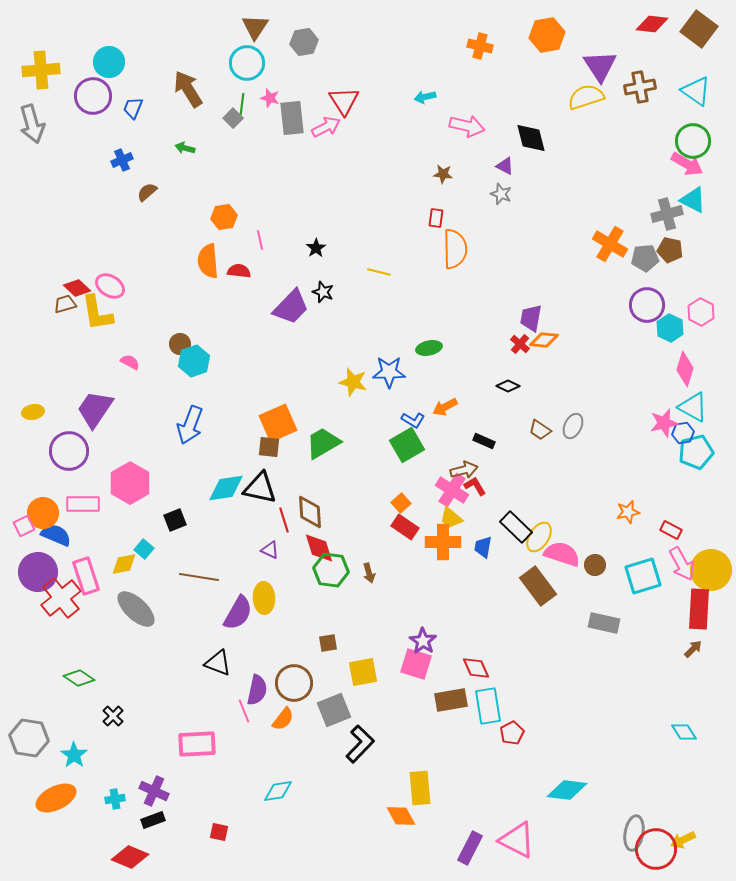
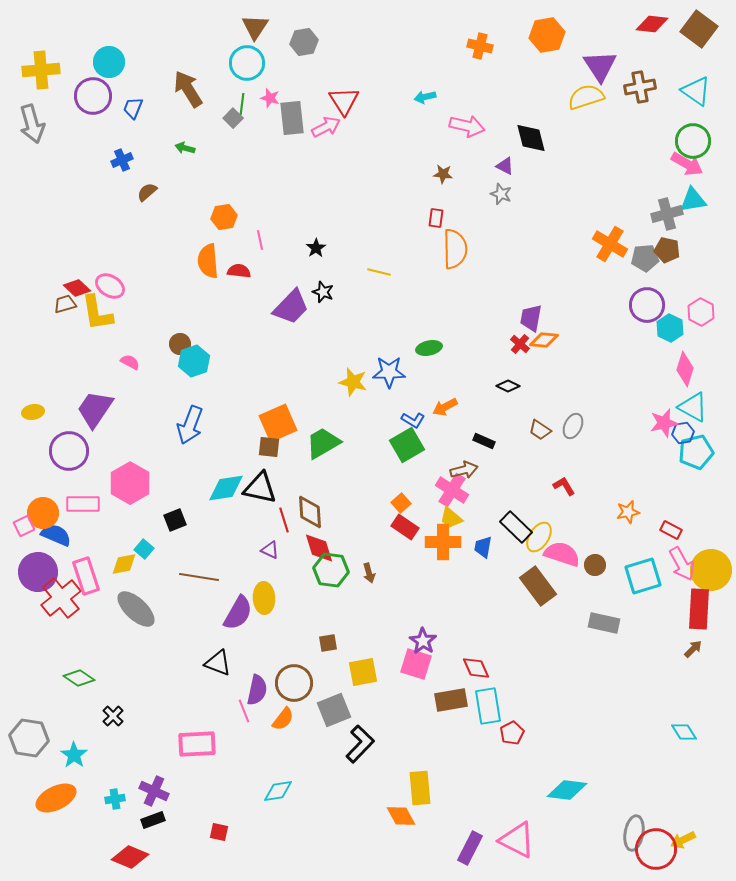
cyan triangle at (693, 200): rotated 36 degrees counterclockwise
brown pentagon at (670, 250): moved 3 px left
red L-shape at (475, 486): moved 89 px right
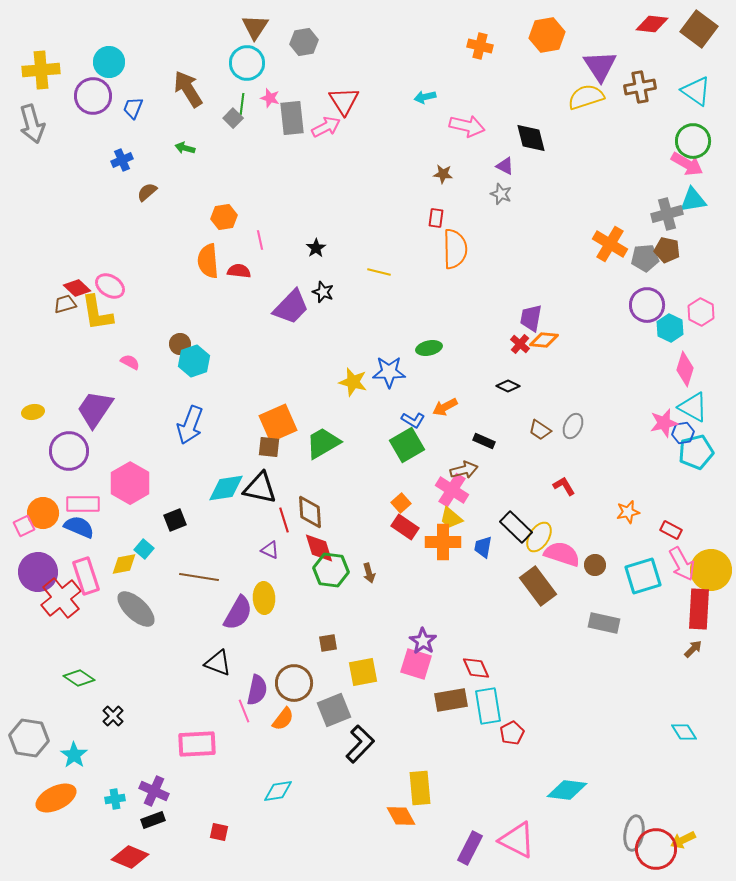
blue semicircle at (56, 535): moved 23 px right, 8 px up
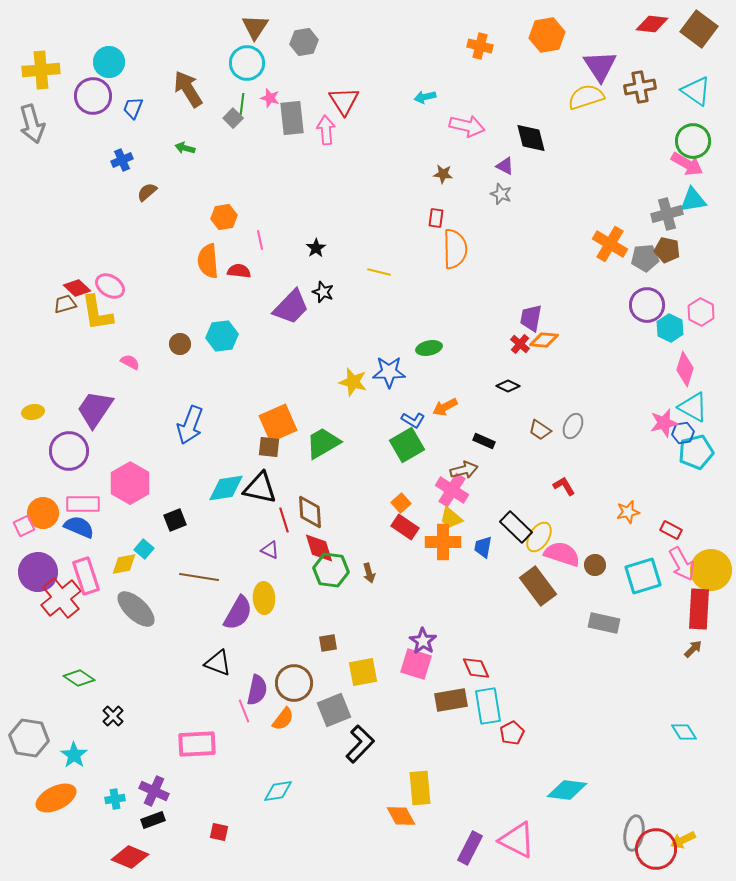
pink arrow at (326, 127): moved 3 px down; rotated 68 degrees counterclockwise
cyan hexagon at (194, 361): moved 28 px right, 25 px up; rotated 12 degrees clockwise
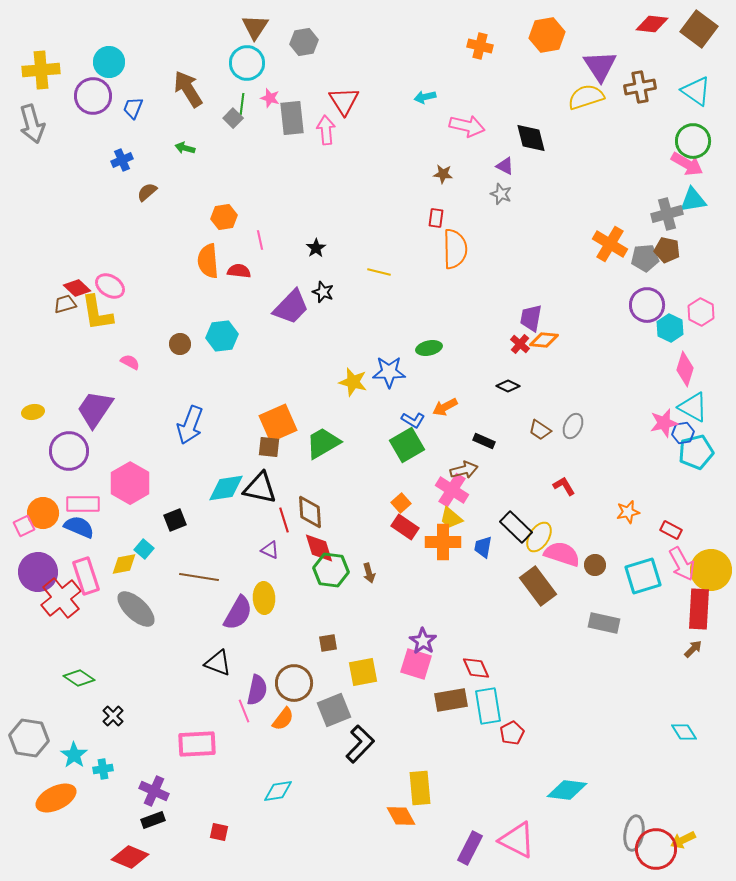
cyan cross at (115, 799): moved 12 px left, 30 px up
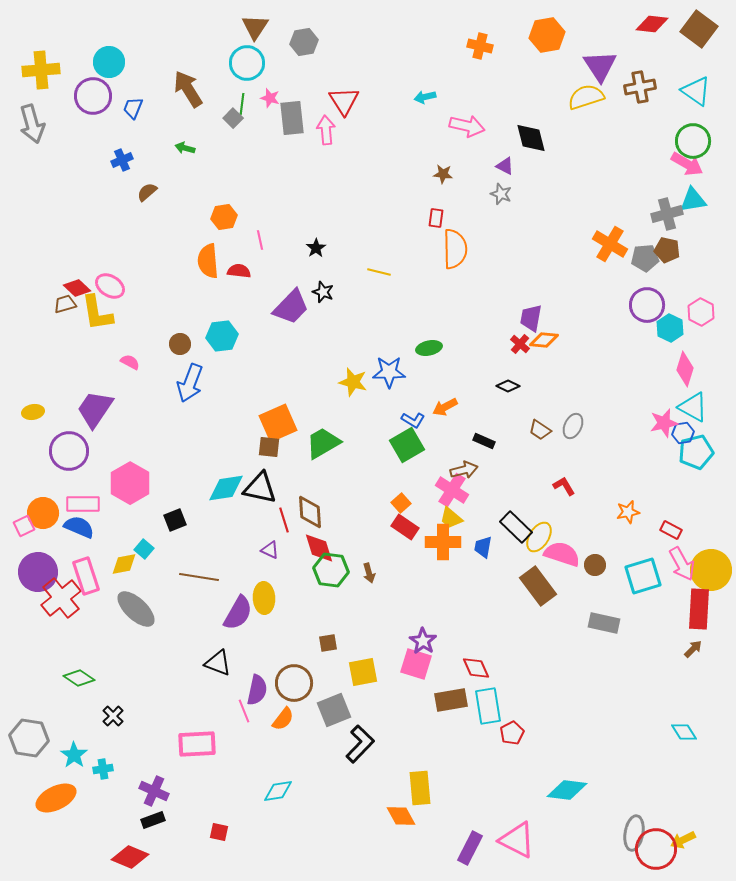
blue arrow at (190, 425): moved 42 px up
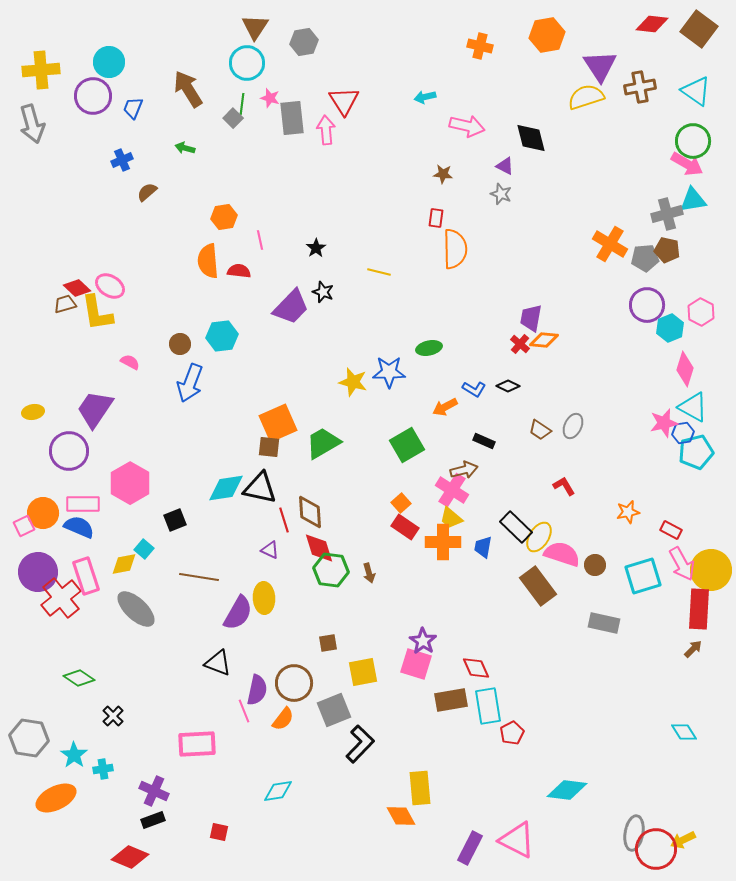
cyan hexagon at (670, 328): rotated 12 degrees clockwise
blue L-shape at (413, 420): moved 61 px right, 31 px up
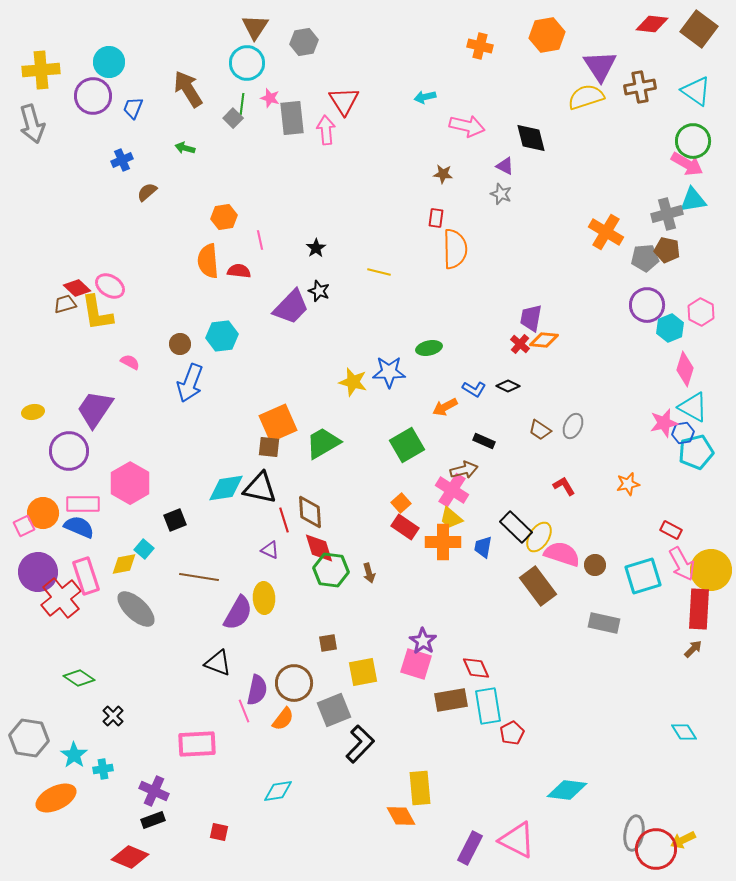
orange cross at (610, 244): moved 4 px left, 12 px up
black star at (323, 292): moved 4 px left, 1 px up
orange star at (628, 512): moved 28 px up
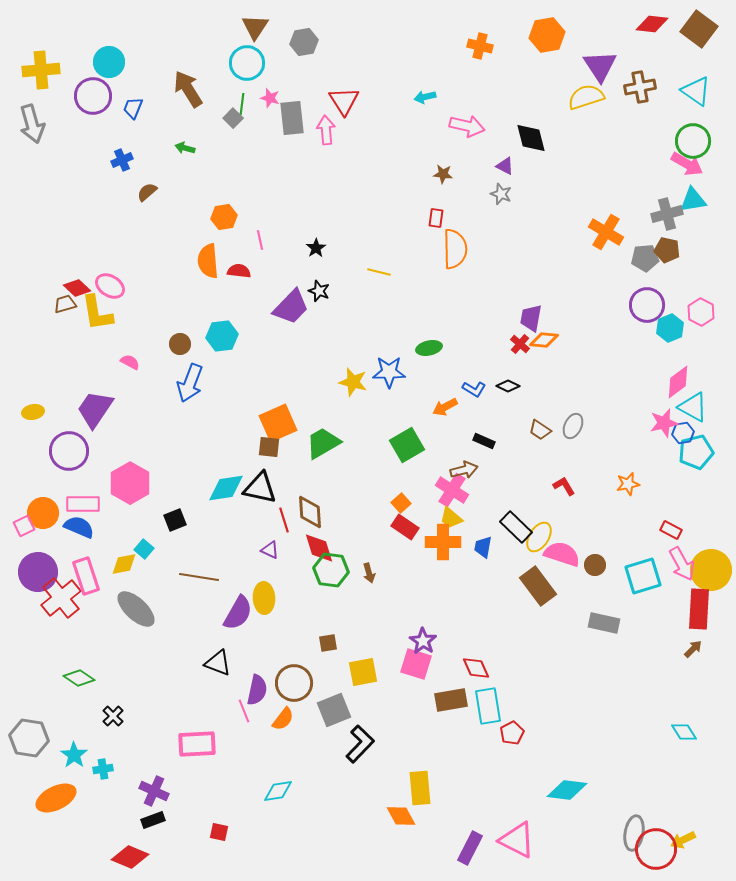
pink diamond at (685, 369): moved 7 px left, 13 px down; rotated 36 degrees clockwise
